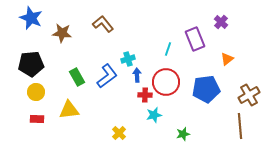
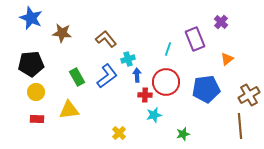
brown L-shape: moved 3 px right, 15 px down
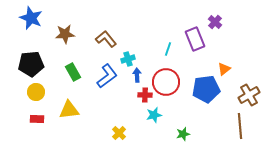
purple cross: moved 6 px left
brown star: moved 3 px right, 1 px down; rotated 12 degrees counterclockwise
orange triangle: moved 3 px left, 10 px down
green rectangle: moved 4 px left, 5 px up
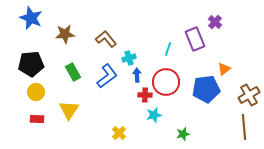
cyan cross: moved 1 px right, 1 px up
yellow triangle: rotated 50 degrees counterclockwise
brown line: moved 4 px right, 1 px down
